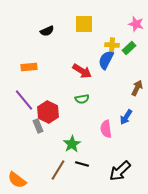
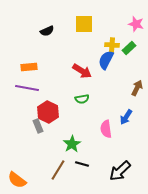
purple line: moved 3 px right, 12 px up; rotated 40 degrees counterclockwise
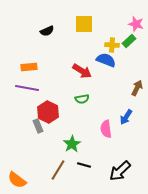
green rectangle: moved 7 px up
blue semicircle: rotated 84 degrees clockwise
black line: moved 2 px right, 1 px down
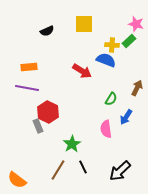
green semicircle: moved 29 px right; rotated 48 degrees counterclockwise
black line: moved 1 px left, 2 px down; rotated 48 degrees clockwise
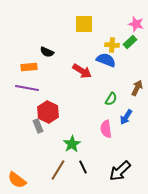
black semicircle: moved 21 px down; rotated 48 degrees clockwise
green rectangle: moved 1 px right, 1 px down
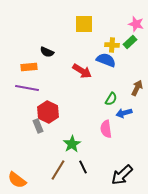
blue arrow: moved 2 px left, 4 px up; rotated 42 degrees clockwise
black arrow: moved 2 px right, 4 px down
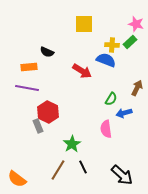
black arrow: rotated 95 degrees counterclockwise
orange semicircle: moved 1 px up
